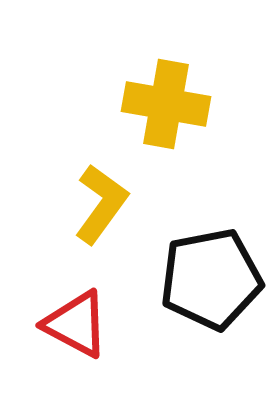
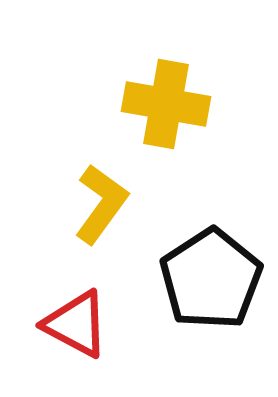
black pentagon: rotated 22 degrees counterclockwise
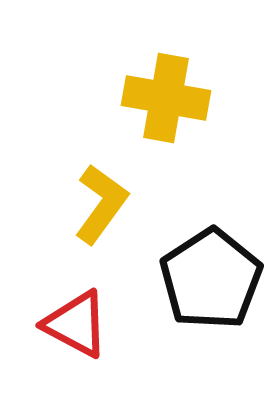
yellow cross: moved 6 px up
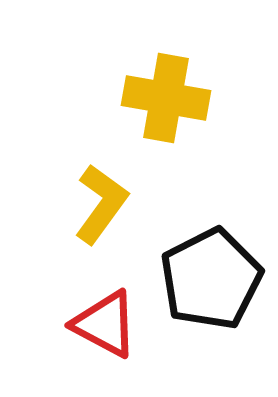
black pentagon: rotated 6 degrees clockwise
red triangle: moved 29 px right
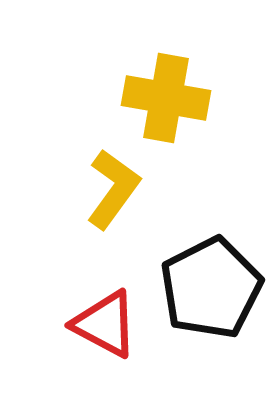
yellow L-shape: moved 12 px right, 15 px up
black pentagon: moved 9 px down
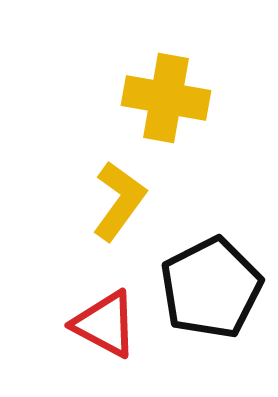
yellow L-shape: moved 6 px right, 12 px down
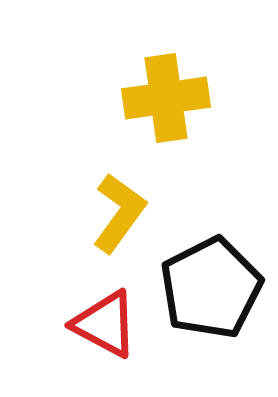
yellow cross: rotated 18 degrees counterclockwise
yellow L-shape: moved 12 px down
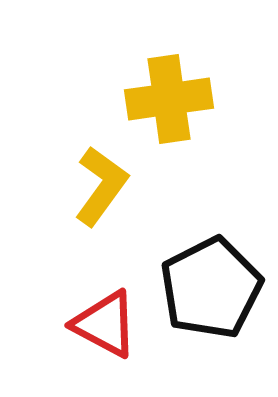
yellow cross: moved 3 px right, 1 px down
yellow L-shape: moved 18 px left, 27 px up
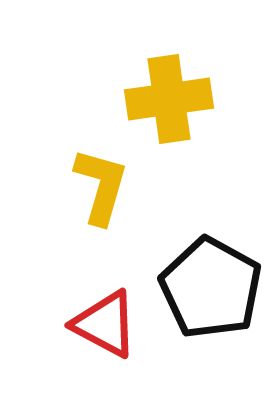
yellow L-shape: rotated 20 degrees counterclockwise
black pentagon: rotated 16 degrees counterclockwise
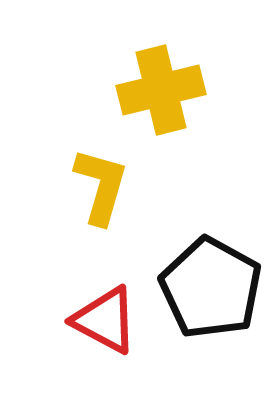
yellow cross: moved 8 px left, 9 px up; rotated 6 degrees counterclockwise
red triangle: moved 4 px up
